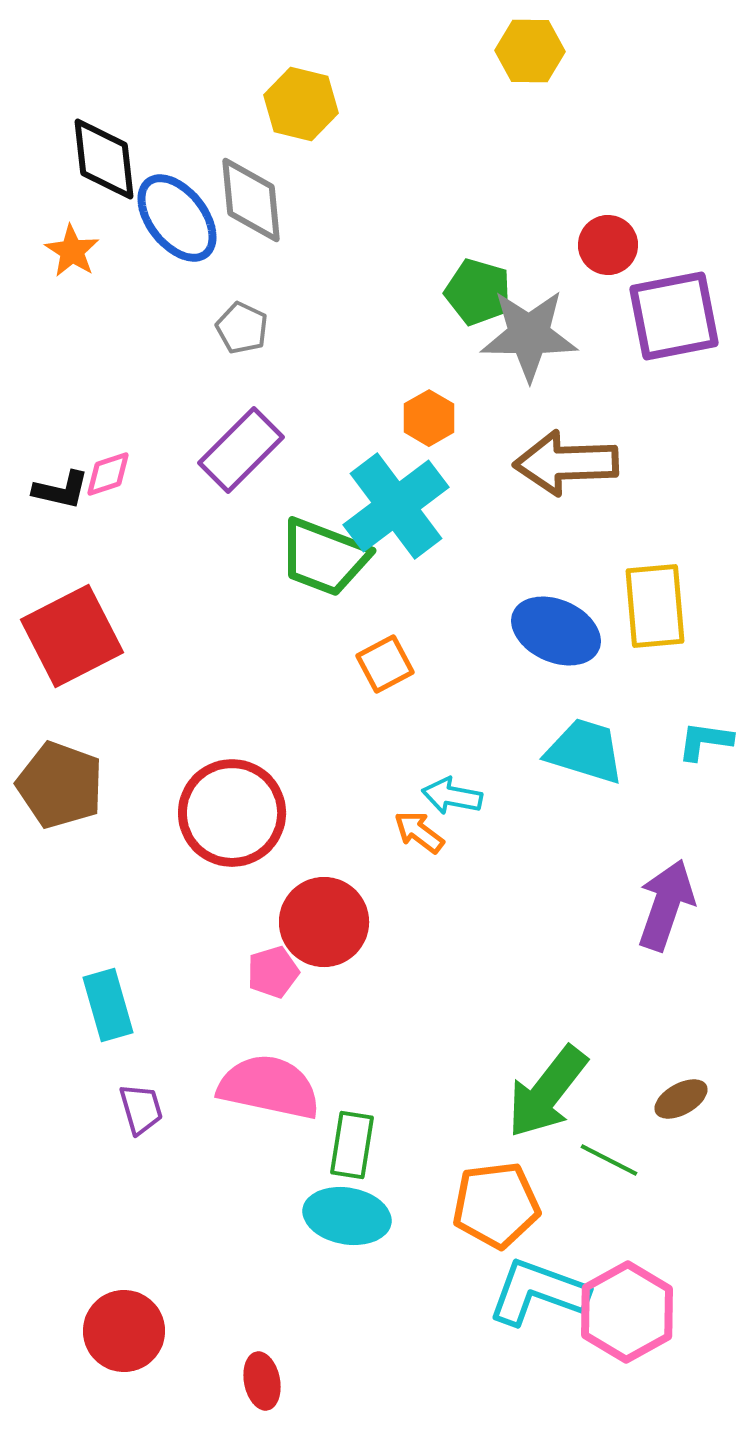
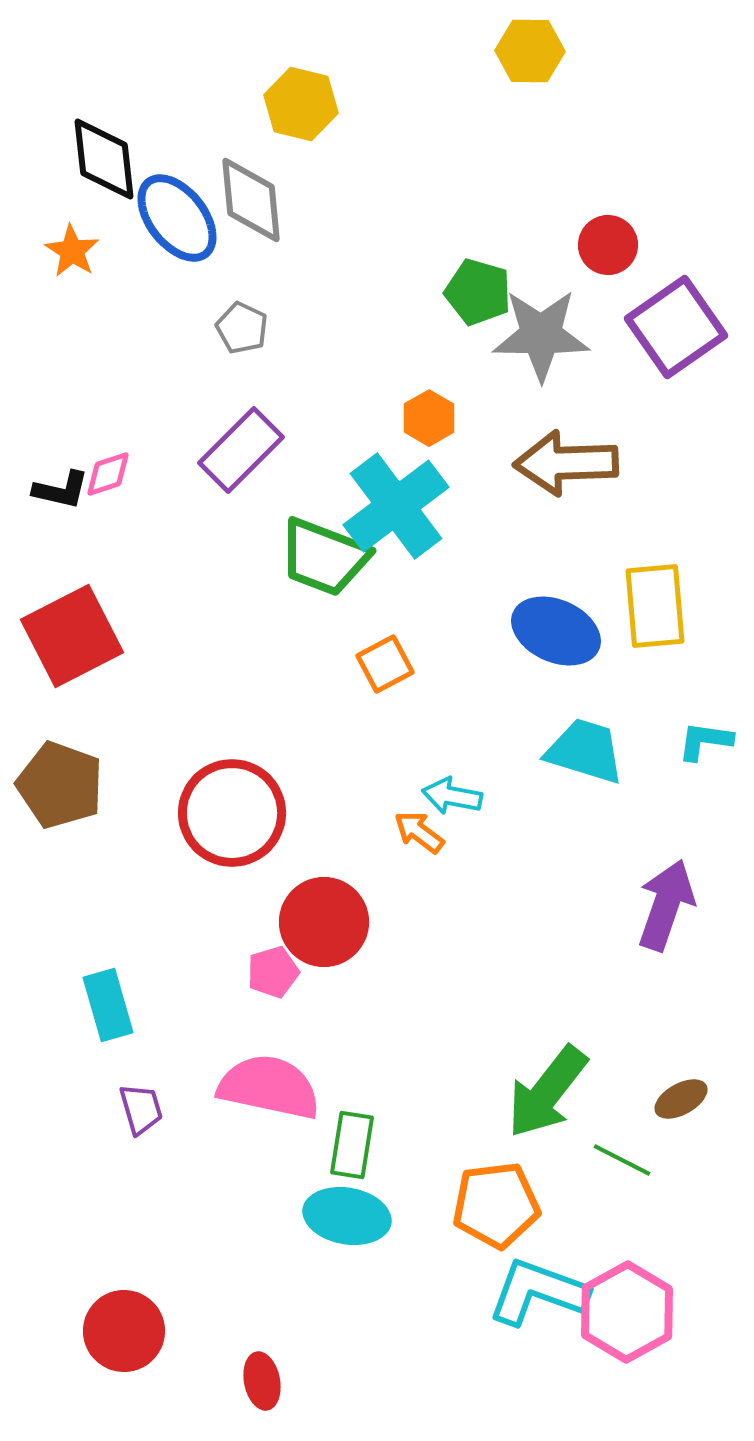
purple square at (674, 316): moved 2 px right, 11 px down; rotated 24 degrees counterclockwise
gray star at (529, 335): moved 12 px right
green line at (609, 1160): moved 13 px right
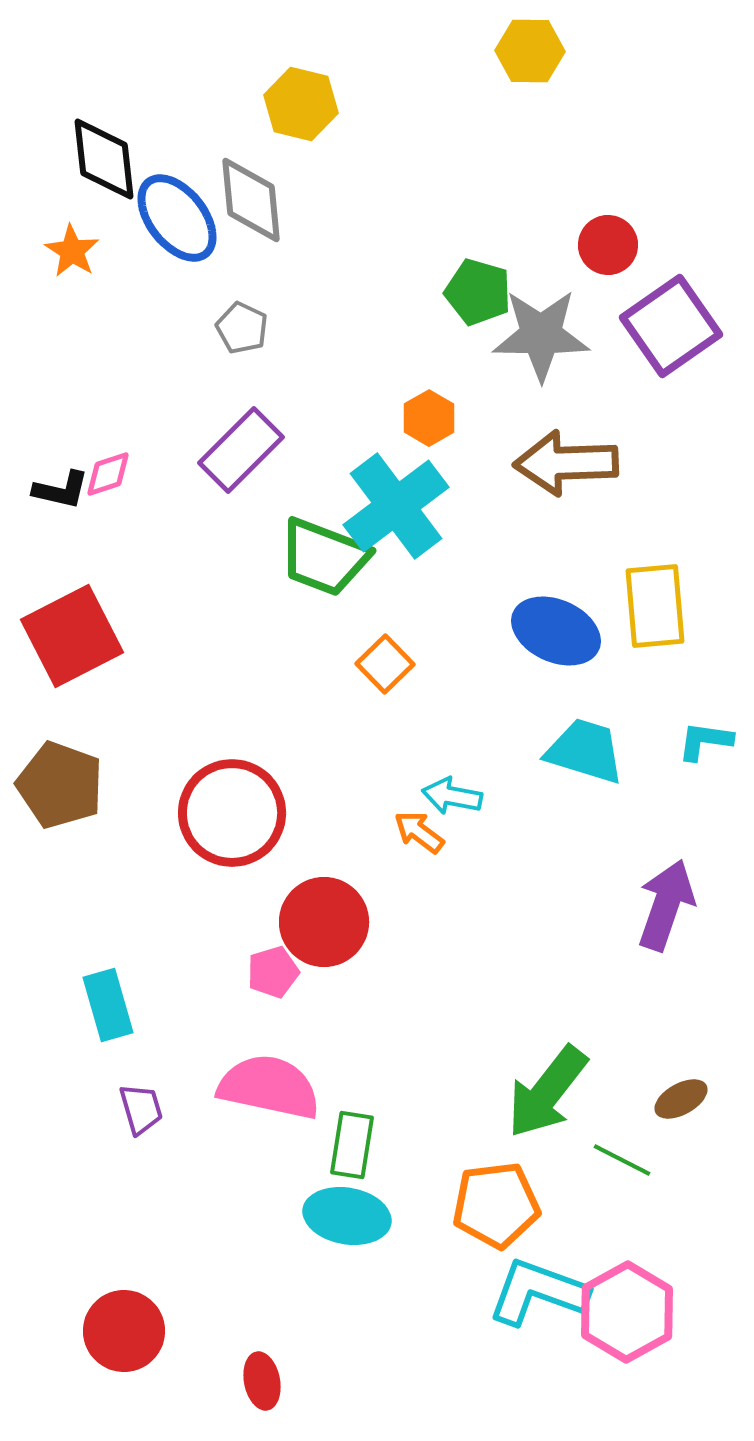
purple square at (676, 327): moved 5 px left, 1 px up
orange square at (385, 664): rotated 16 degrees counterclockwise
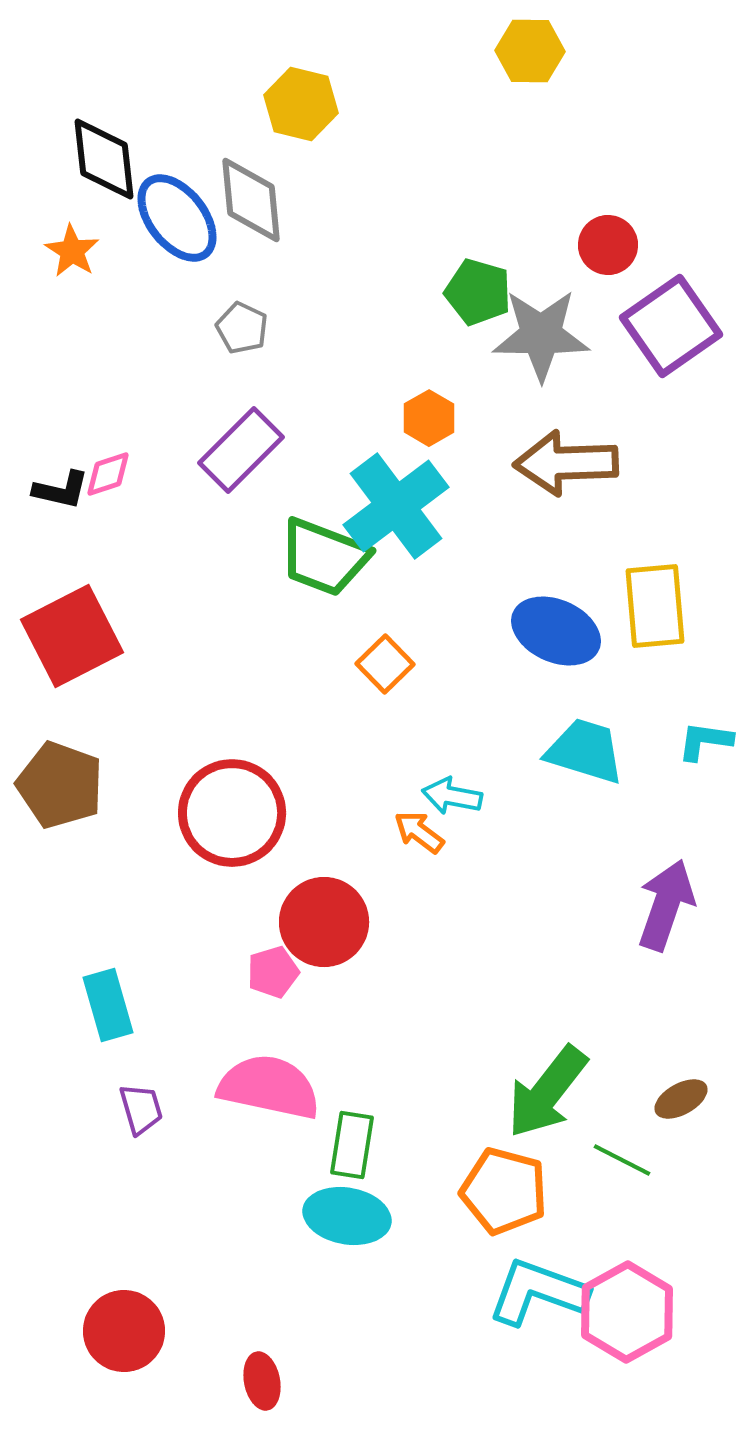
orange pentagon at (496, 1205): moved 8 px right, 14 px up; rotated 22 degrees clockwise
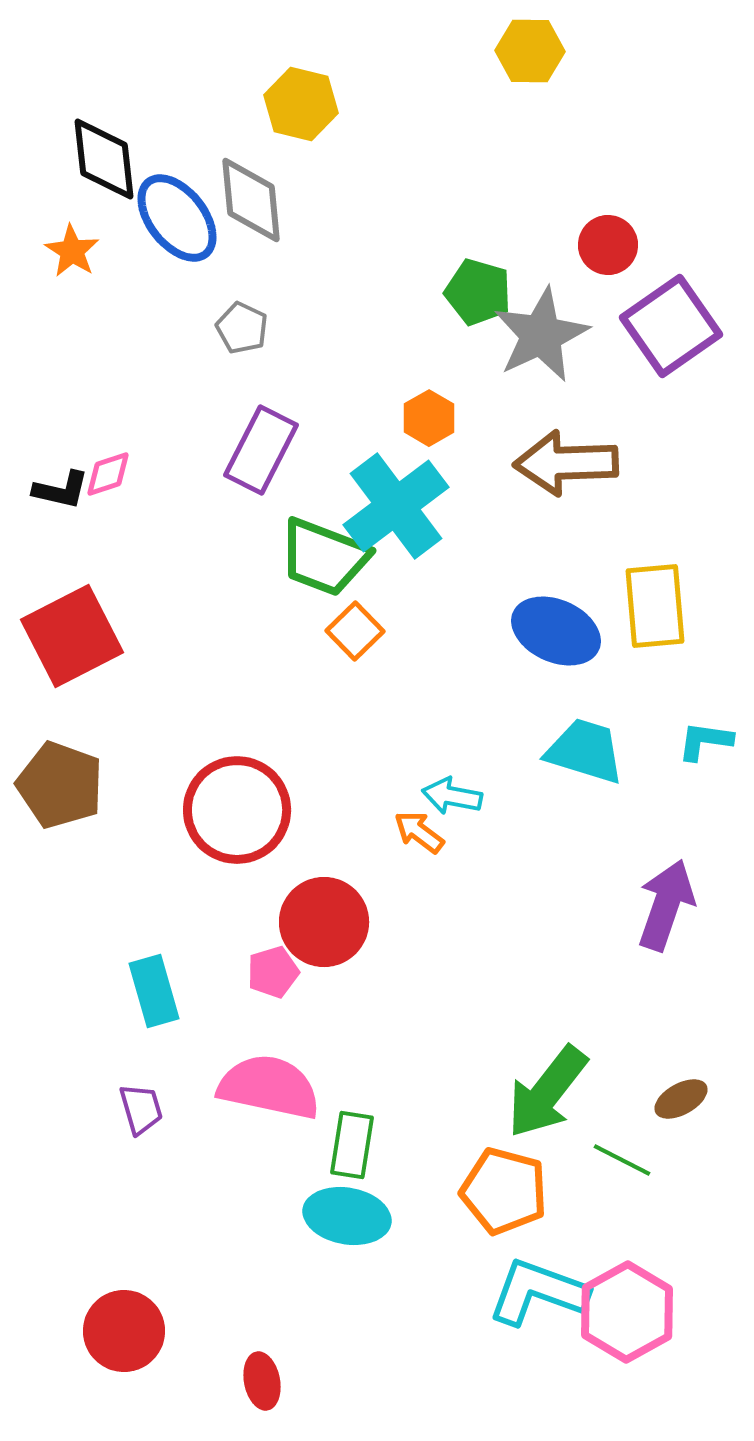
gray star at (541, 335): rotated 26 degrees counterclockwise
purple rectangle at (241, 450): moved 20 px right; rotated 18 degrees counterclockwise
orange square at (385, 664): moved 30 px left, 33 px up
red circle at (232, 813): moved 5 px right, 3 px up
cyan rectangle at (108, 1005): moved 46 px right, 14 px up
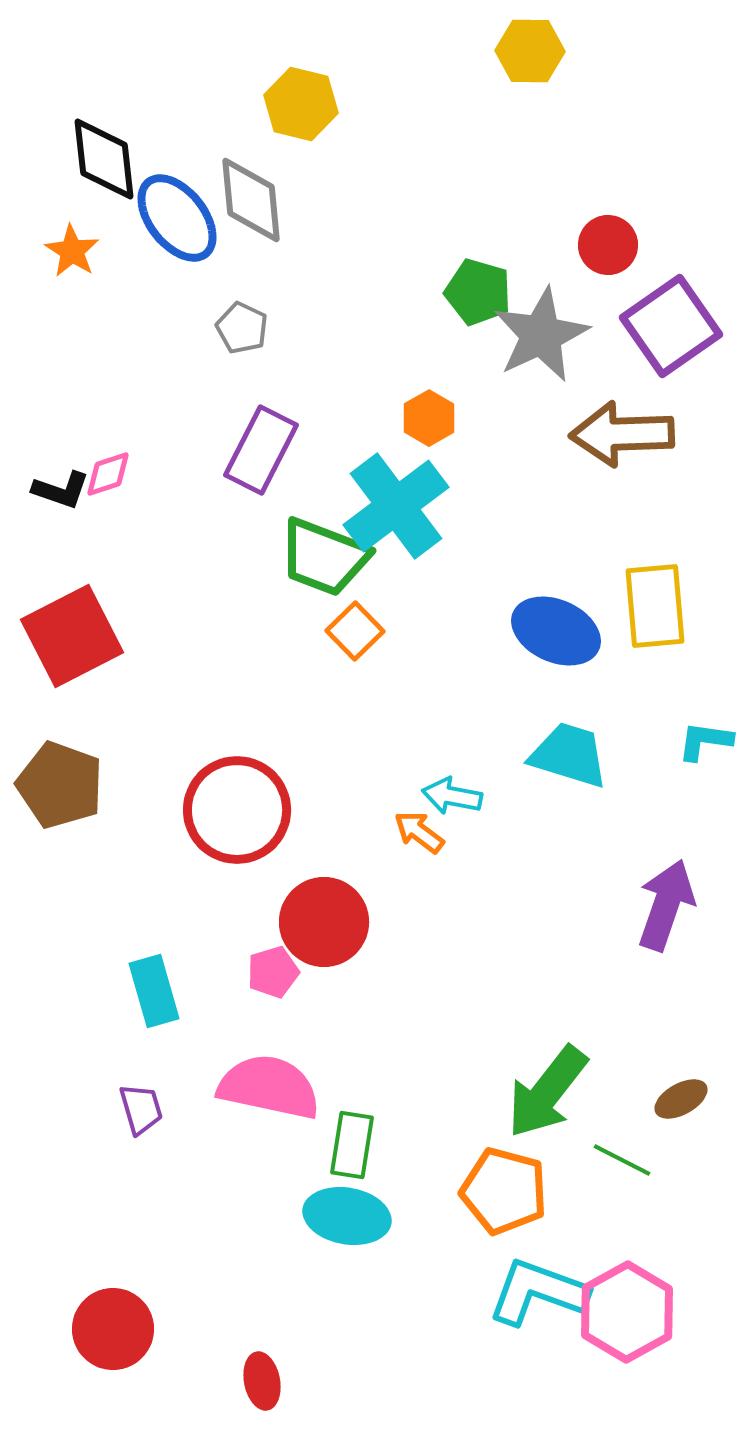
brown arrow at (566, 463): moved 56 px right, 29 px up
black L-shape at (61, 490): rotated 6 degrees clockwise
cyan trapezoid at (585, 751): moved 16 px left, 4 px down
red circle at (124, 1331): moved 11 px left, 2 px up
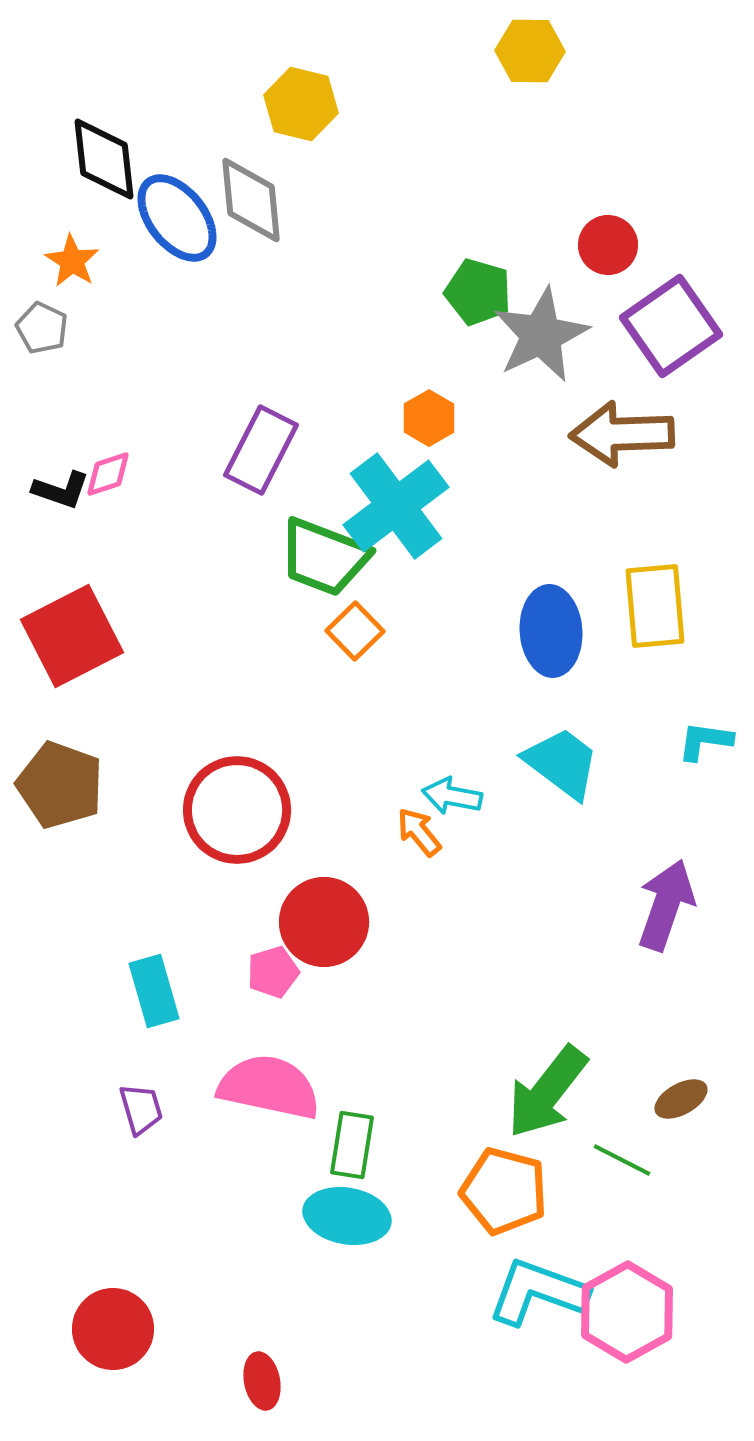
orange star at (72, 251): moved 10 px down
gray pentagon at (242, 328): moved 200 px left
blue ellipse at (556, 631): moved 5 px left; rotated 62 degrees clockwise
cyan trapezoid at (569, 755): moved 7 px left, 8 px down; rotated 20 degrees clockwise
orange arrow at (419, 832): rotated 14 degrees clockwise
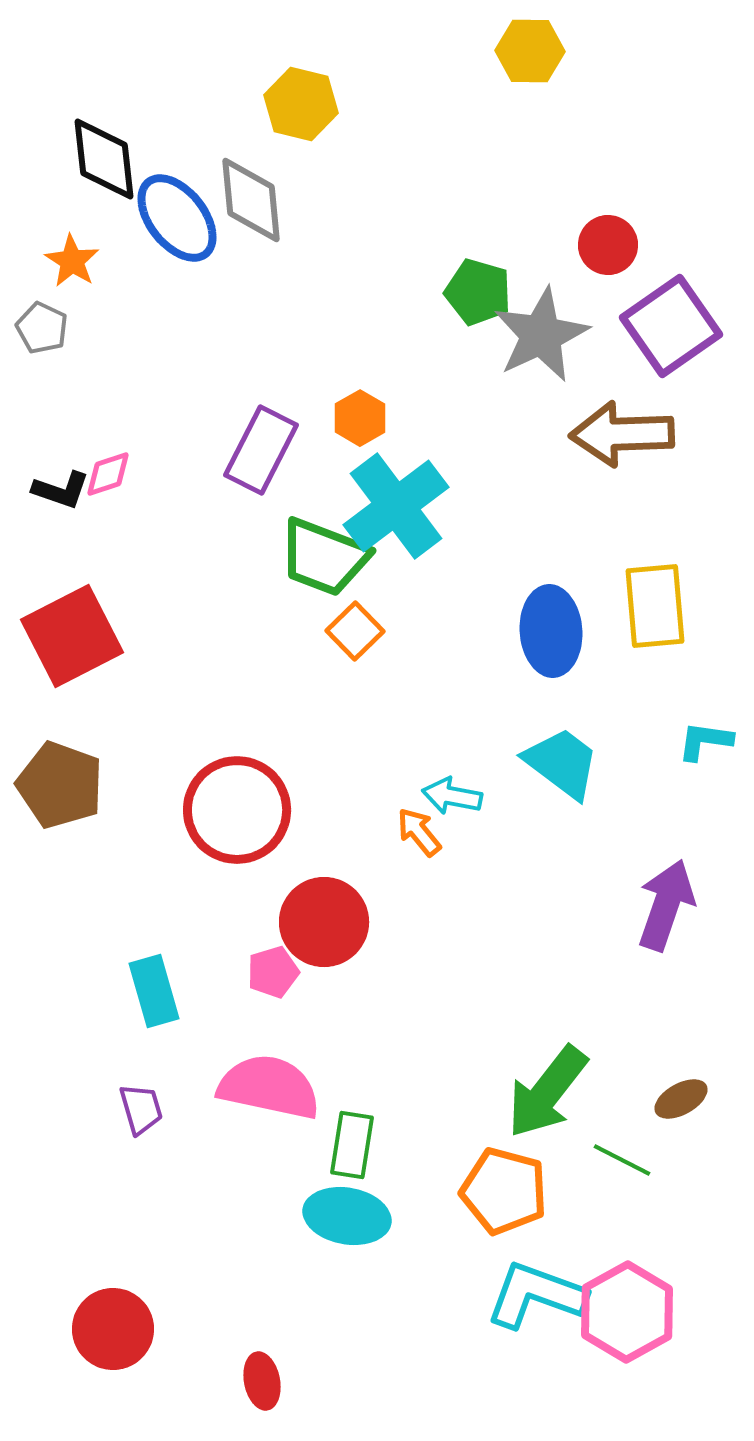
orange hexagon at (429, 418): moved 69 px left
cyan L-shape at (538, 1292): moved 2 px left, 3 px down
